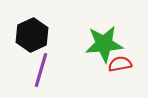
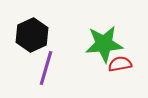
purple line: moved 5 px right, 2 px up
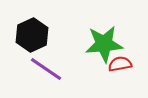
purple line: moved 1 px down; rotated 72 degrees counterclockwise
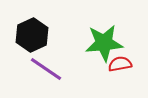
green star: moved 1 px up
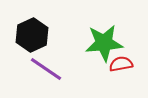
red semicircle: moved 1 px right
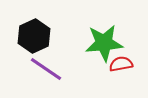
black hexagon: moved 2 px right, 1 px down
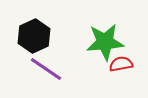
green star: moved 1 px right, 1 px up
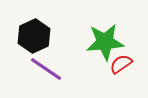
red semicircle: rotated 25 degrees counterclockwise
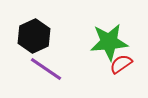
green star: moved 4 px right
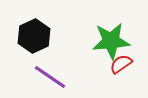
green star: moved 2 px right, 1 px up
purple line: moved 4 px right, 8 px down
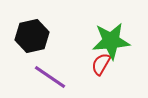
black hexagon: moved 2 px left; rotated 12 degrees clockwise
red semicircle: moved 20 px left; rotated 25 degrees counterclockwise
